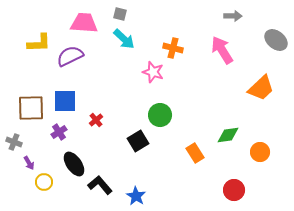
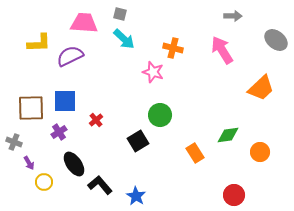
red circle: moved 5 px down
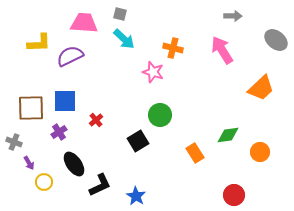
black L-shape: rotated 105 degrees clockwise
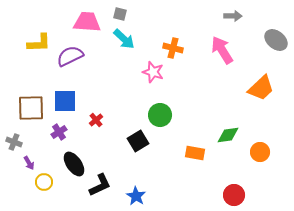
pink trapezoid: moved 3 px right, 1 px up
orange rectangle: rotated 48 degrees counterclockwise
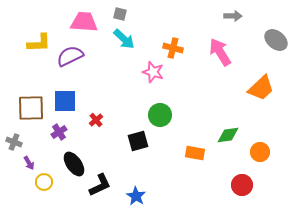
pink trapezoid: moved 3 px left
pink arrow: moved 2 px left, 2 px down
black square: rotated 15 degrees clockwise
red circle: moved 8 px right, 10 px up
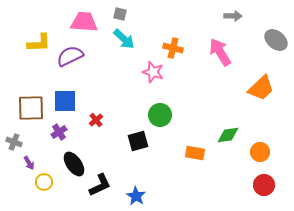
red circle: moved 22 px right
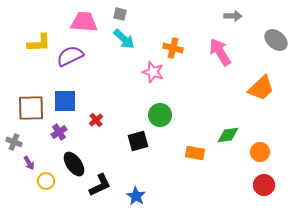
yellow circle: moved 2 px right, 1 px up
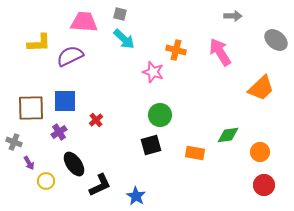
orange cross: moved 3 px right, 2 px down
black square: moved 13 px right, 4 px down
